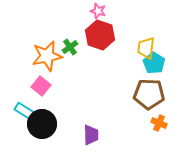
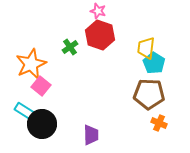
orange star: moved 16 px left, 8 px down; rotated 12 degrees counterclockwise
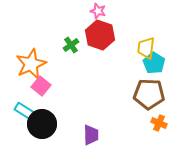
green cross: moved 1 px right, 2 px up
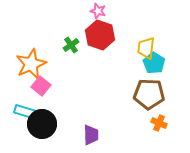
cyan rectangle: rotated 15 degrees counterclockwise
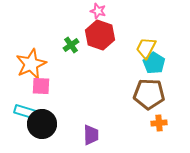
yellow trapezoid: rotated 20 degrees clockwise
pink square: rotated 36 degrees counterclockwise
orange cross: rotated 28 degrees counterclockwise
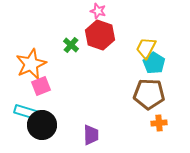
green cross: rotated 14 degrees counterclockwise
pink square: rotated 24 degrees counterclockwise
black circle: moved 1 px down
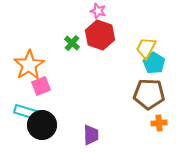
green cross: moved 1 px right, 2 px up
orange star: moved 2 px left, 1 px down; rotated 8 degrees counterclockwise
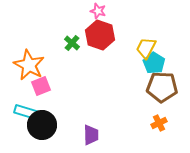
orange star: rotated 12 degrees counterclockwise
brown pentagon: moved 13 px right, 7 px up
orange cross: rotated 21 degrees counterclockwise
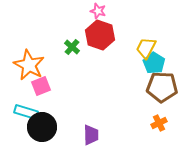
green cross: moved 4 px down
black circle: moved 2 px down
